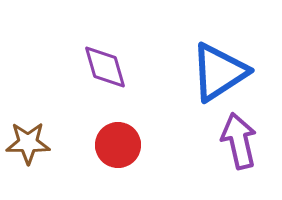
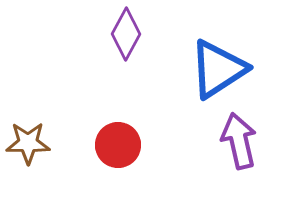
purple diamond: moved 21 px right, 33 px up; rotated 45 degrees clockwise
blue triangle: moved 1 px left, 3 px up
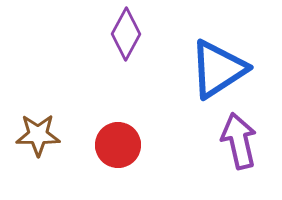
brown star: moved 10 px right, 8 px up
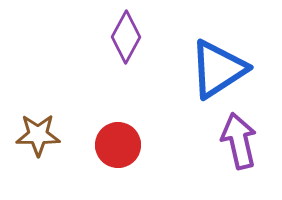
purple diamond: moved 3 px down
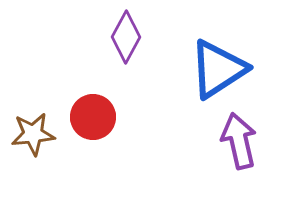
brown star: moved 5 px left, 1 px up; rotated 6 degrees counterclockwise
red circle: moved 25 px left, 28 px up
